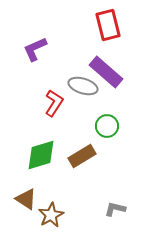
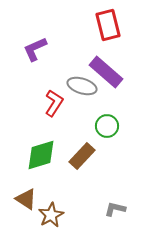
gray ellipse: moved 1 px left
brown rectangle: rotated 16 degrees counterclockwise
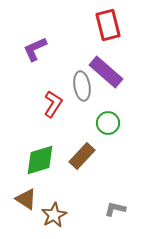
gray ellipse: rotated 64 degrees clockwise
red L-shape: moved 1 px left, 1 px down
green circle: moved 1 px right, 3 px up
green diamond: moved 1 px left, 5 px down
brown star: moved 3 px right
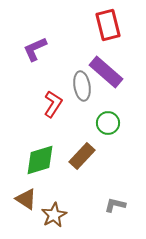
gray L-shape: moved 4 px up
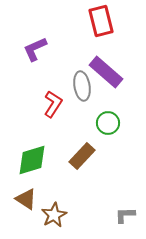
red rectangle: moved 7 px left, 4 px up
green diamond: moved 8 px left
gray L-shape: moved 10 px right, 10 px down; rotated 15 degrees counterclockwise
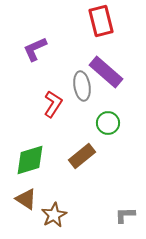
brown rectangle: rotated 8 degrees clockwise
green diamond: moved 2 px left
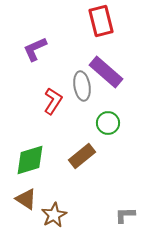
red L-shape: moved 3 px up
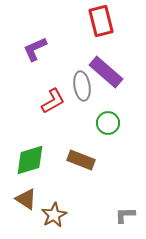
red L-shape: rotated 28 degrees clockwise
brown rectangle: moved 1 px left, 4 px down; rotated 60 degrees clockwise
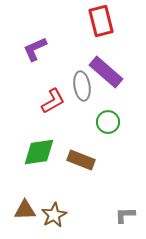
green circle: moved 1 px up
green diamond: moved 9 px right, 8 px up; rotated 8 degrees clockwise
brown triangle: moved 1 px left, 11 px down; rotated 35 degrees counterclockwise
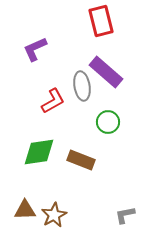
gray L-shape: rotated 10 degrees counterclockwise
